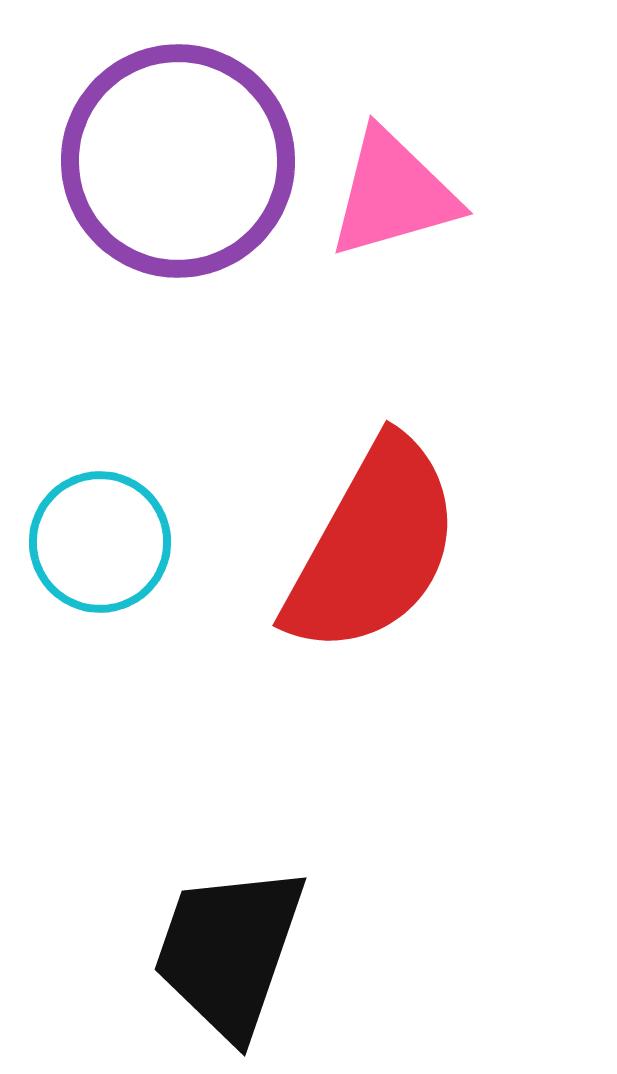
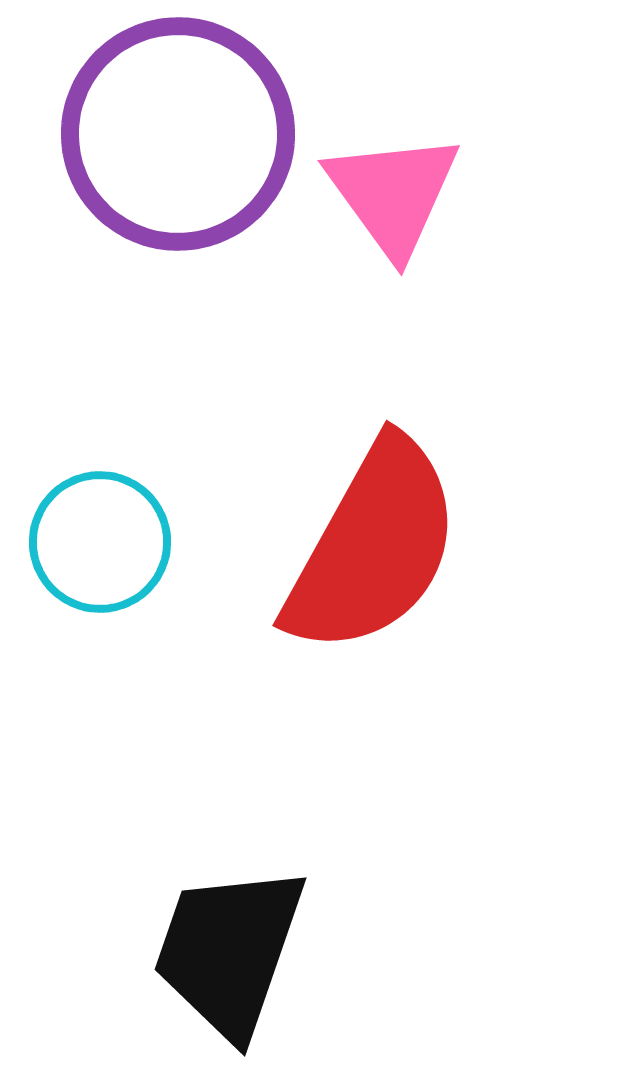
purple circle: moved 27 px up
pink triangle: rotated 50 degrees counterclockwise
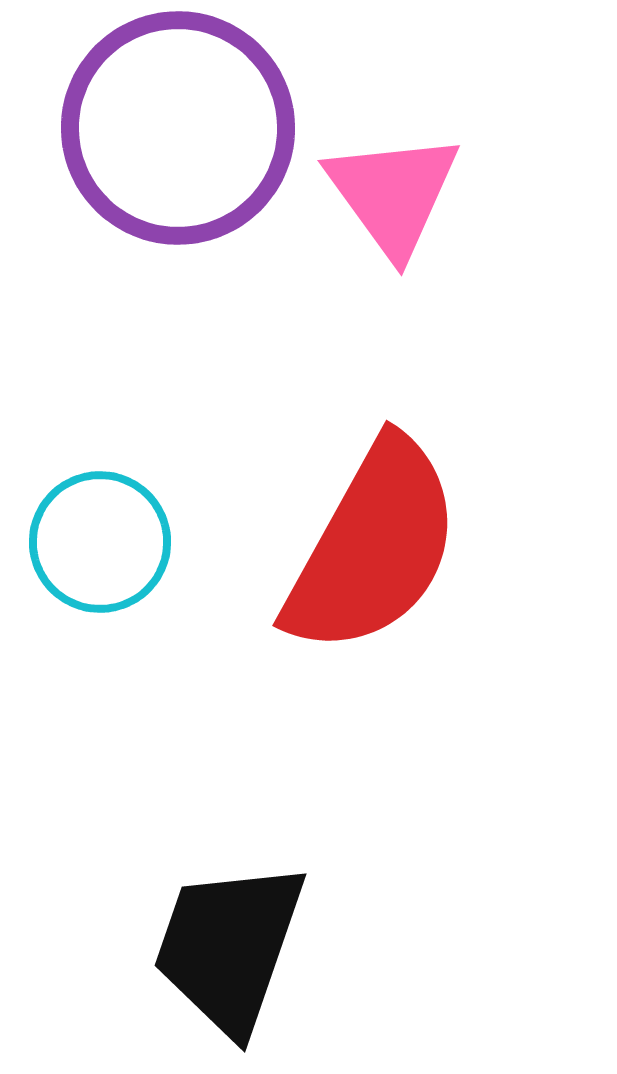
purple circle: moved 6 px up
black trapezoid: moved 4 px up
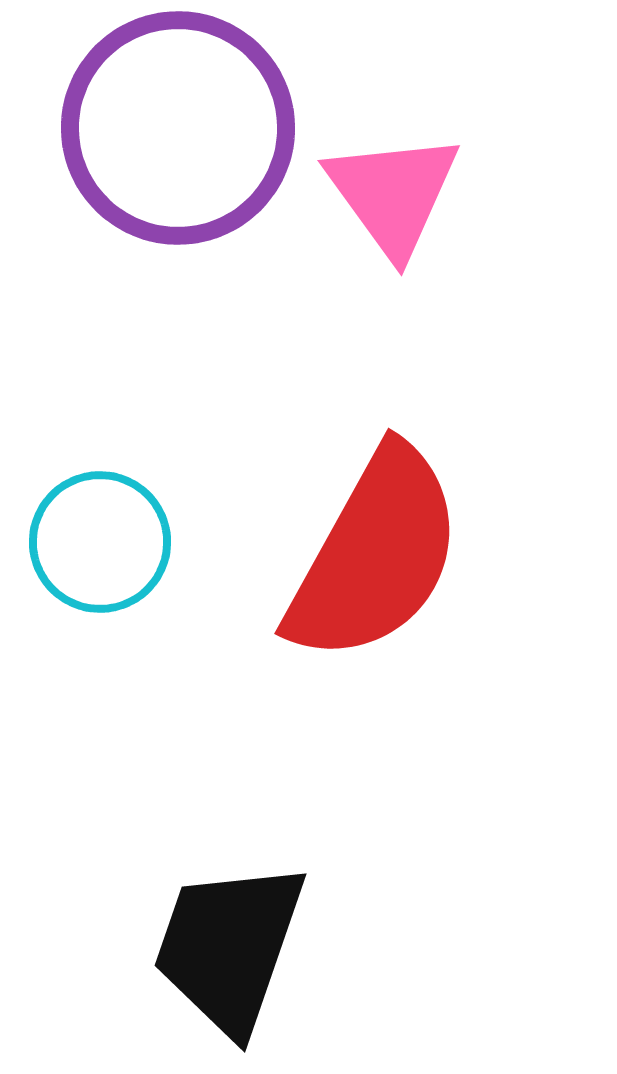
red semicircle: moved 2 px right, 8 px down
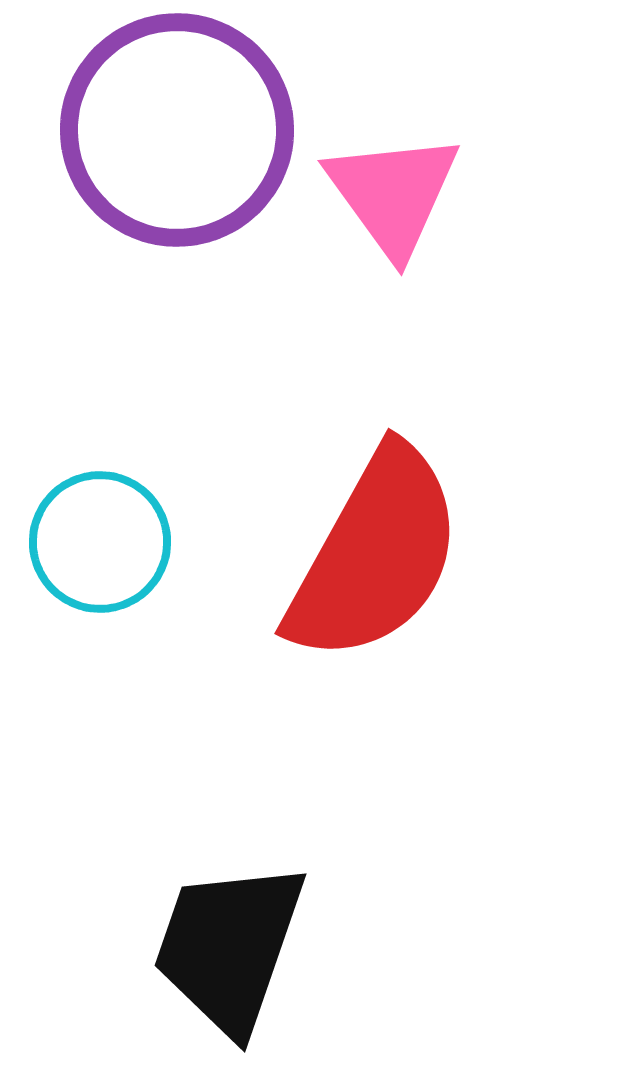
purple circle: moved 1 px left, 2 px down
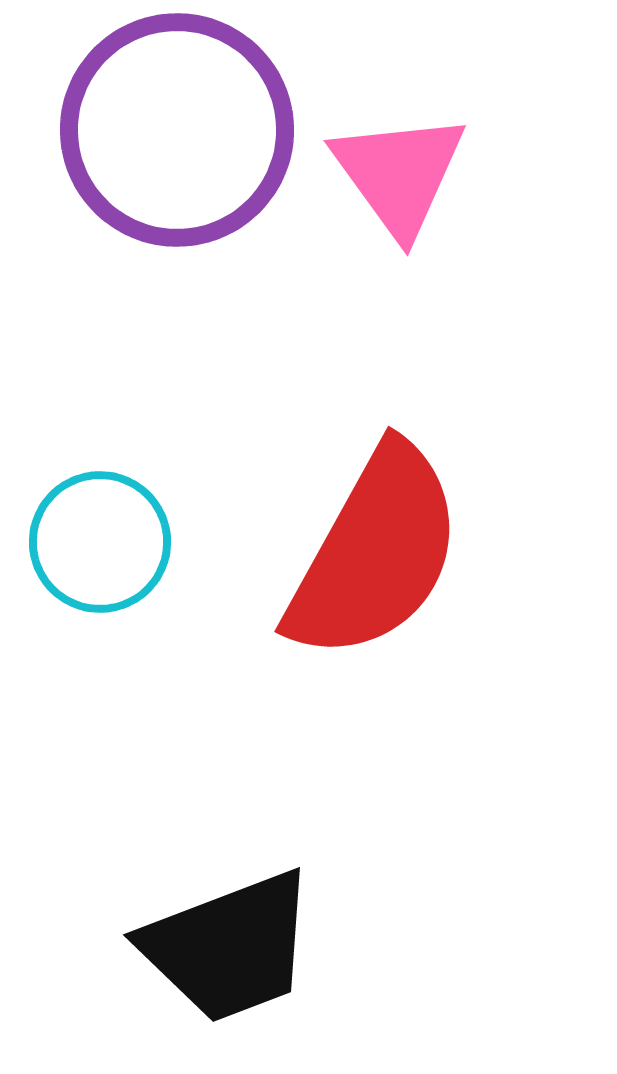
pink triangle: moved 6 px right, 20 px up
red semicircle: moved 2 px up
black trapezoid: rotated 130 degrees counterclockwise
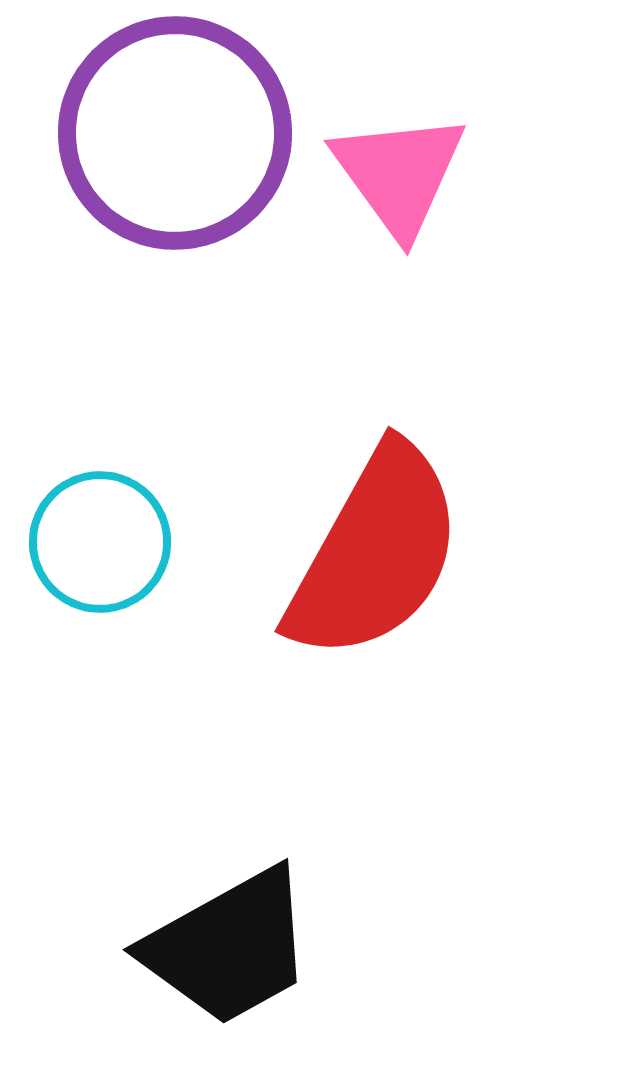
purple circle: moved 2 px left, 3 px down
black trapezoid: rotated 8 degrees counterclockwise
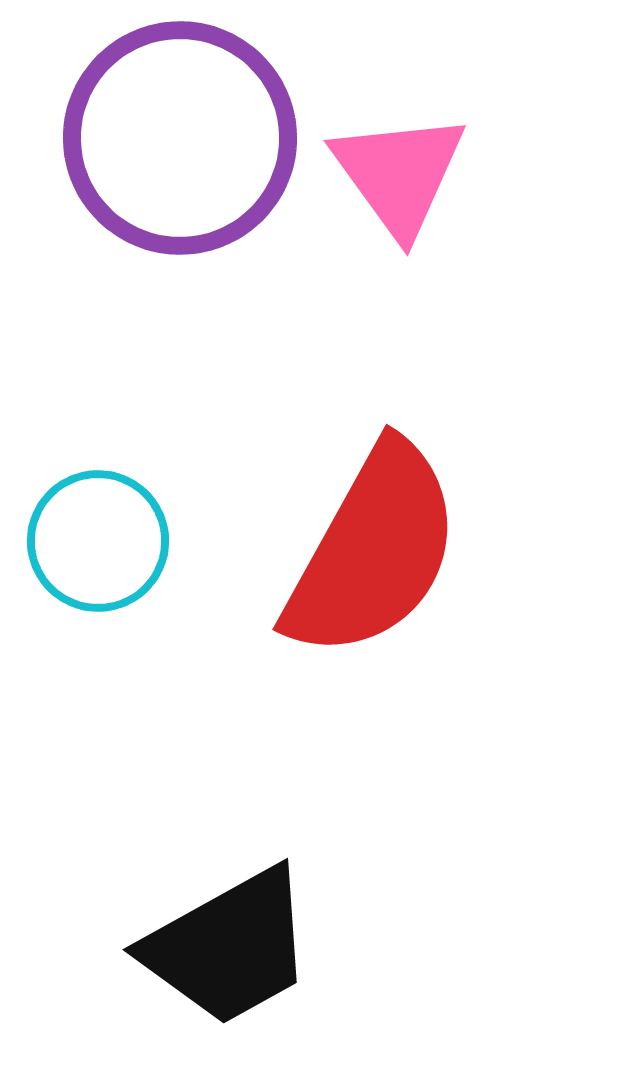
purple circle: moved 5 px right, 5 px down
cyan circle: moved 2 px left, 1 px up
red semicircle: moved 2 px left, 2 px up
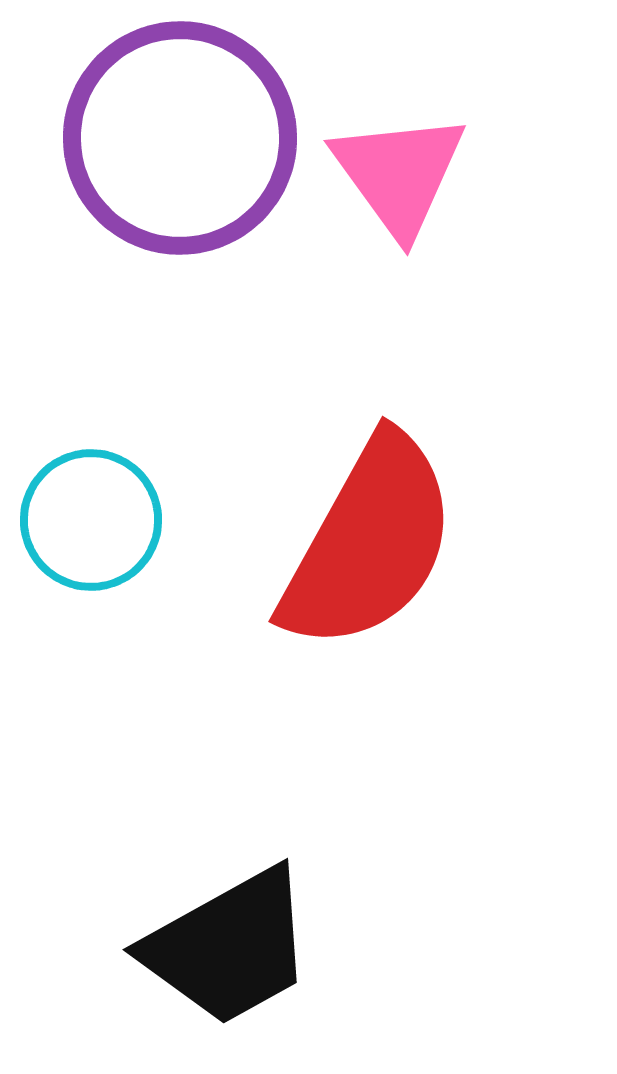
cyan circle: moved 7 px left, 21 px up
red semicircle: moved 4 px left, 8 px up
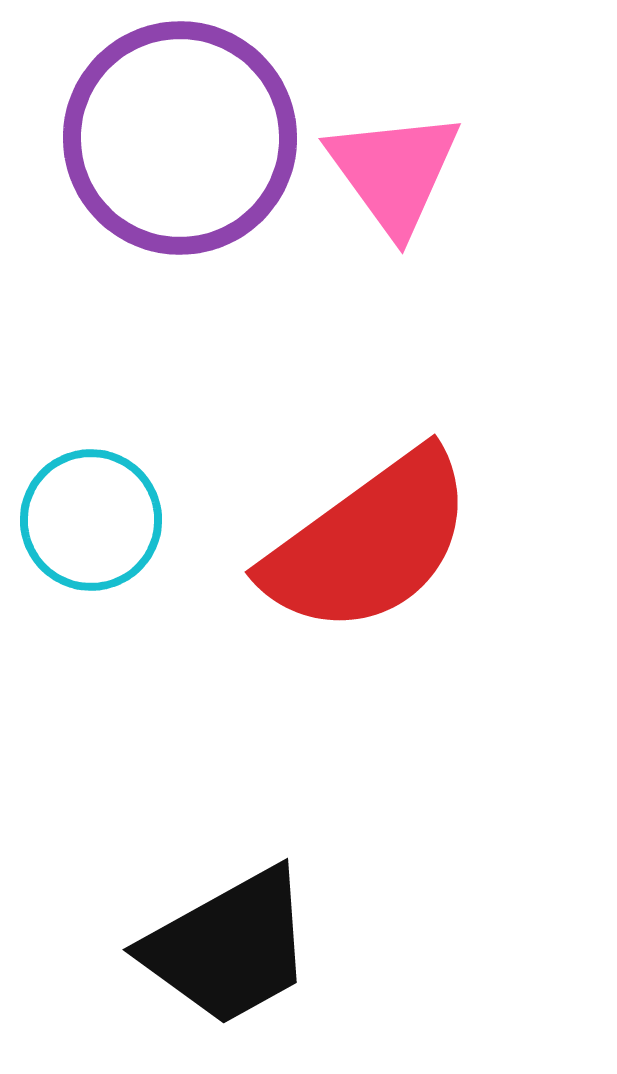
pink triangle: moved 5 px left, 2 px up
red semicircle: rotated 25 degrees clockwise
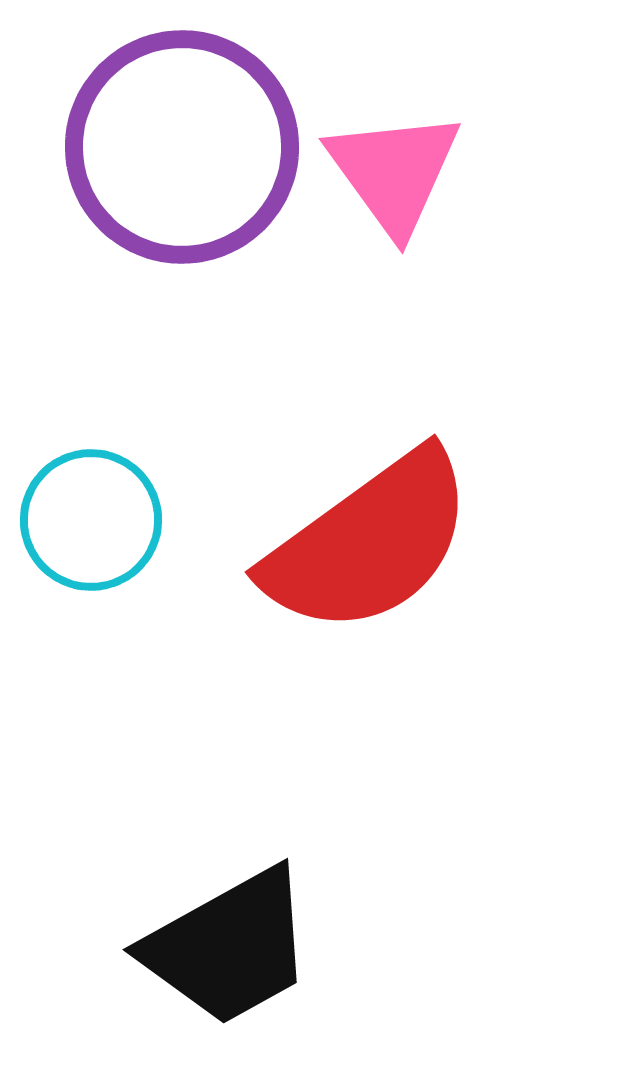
purple circle: moved 2 px right, 9 px down
